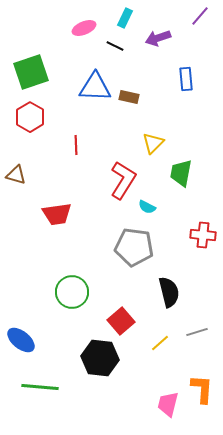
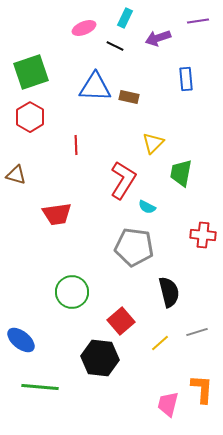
purple line: moved 2 px left, 5 px down; rotated 40 degrees clockwise
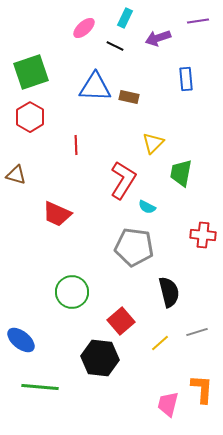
pink ellipse: rotated 20 degrees counterclockwise
red trapezoid: rotated 32 degrees clockwise
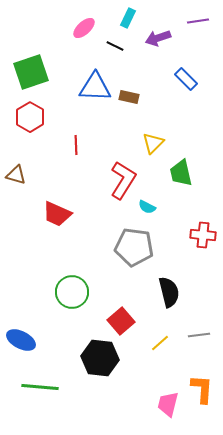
cyan rectangle: moved 3 px right
blue rectangle: rotated 40 degrees counterclockwise
green trapezoid: rotated 24 degrees counterclockwise
gray line: moved 2 px right, 3 px down; rotated 10 degrees clockwise
blue ellipse: rotated 12 degrees counterclockwise
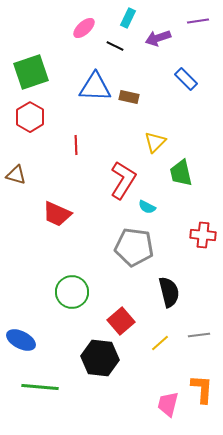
yellow triangle: moved 2 px right, 1 px up
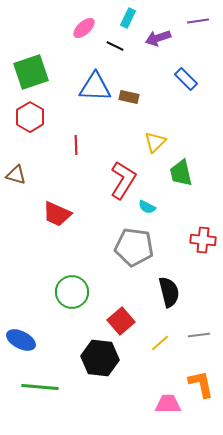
red cross: moved 5 px down
orange L-shape: moved 1 px left, 5 px up; rotated 16 degrees counterclockwise
pink trapezoid: rotated 76 degrees clockwise
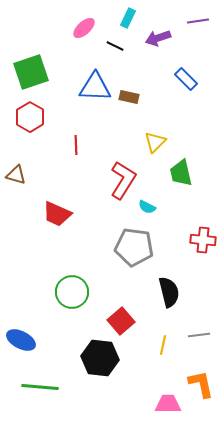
yellow line: moved 3 px right, 2 px down; rotated 36 degrees counterclockwise
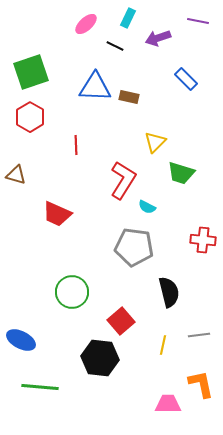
purple line: rotated 20 degrees clockwise
pink ellipse: moved 2 px right, 4 px up
green trapezoid: rotated 60 degrees counterclockwise
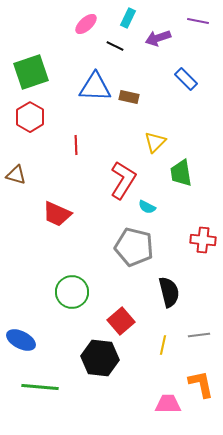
green trapezoid: rotated 64 degrees clockwise
gray pentagon: rotated 6 degrees clockwise
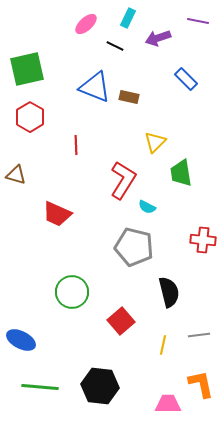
green square: moved 4 px left, 3 px up; rotated 6 degrees clockwise
blue triangle: rotated 20 degrees clockwise
black hexagon: moved 28 px down
